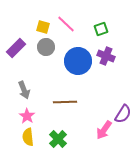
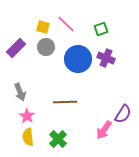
purple cross: moved 2 px down
blue circle: moved 2 px up
gray arrow: moved 4 px left, 2 px down
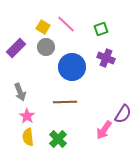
yellow square: rotated 16 degrees clockwise
blue circle: moved 6 px left, 8 px down
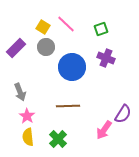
brown line: moved 3 px right, 4 px down
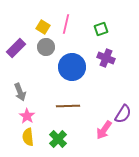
pink line: rotated 60 degrees clockwise
